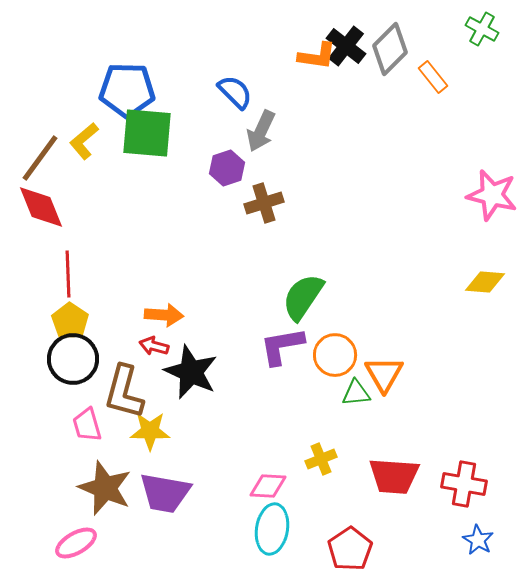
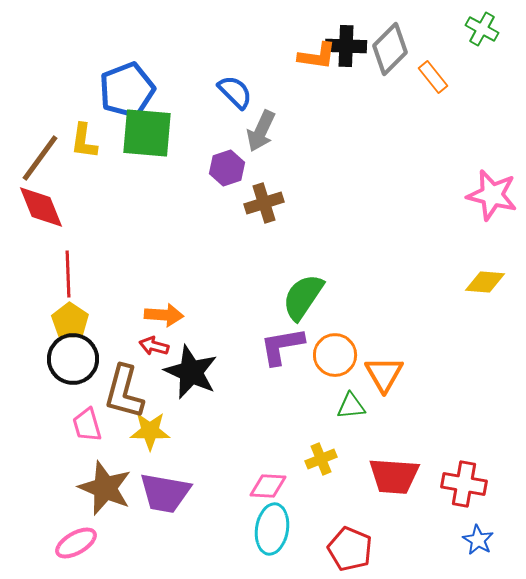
black cross: rotated 36 degrees counterclockwise
blue pentagon: rotated 22 degrees counterclockwise
yellow L-shape: rotated 42 degrees counterclockwise
green triangle: moved 5 px left, 13 px down
red pentagon: rotated 15 degrees counterclockwise
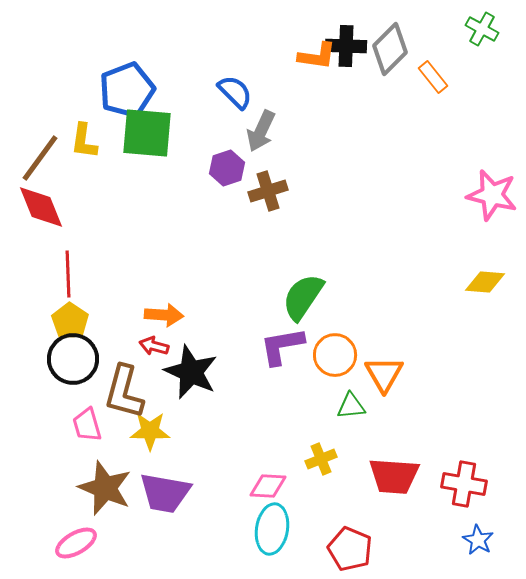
brown cross: moved 4 px right, 12 px up
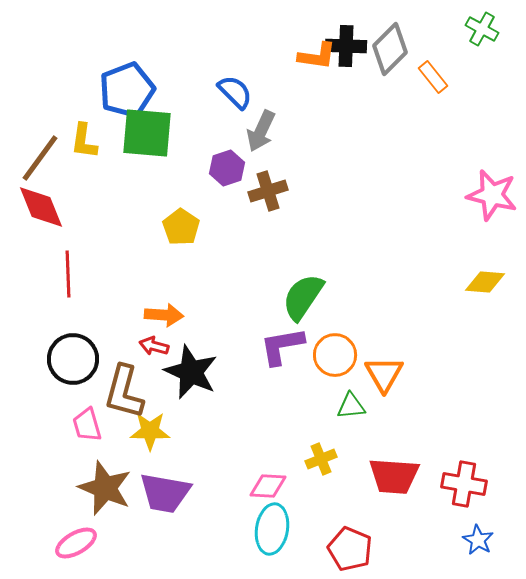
yellow pentagon: moved 111 px right, 94 px up
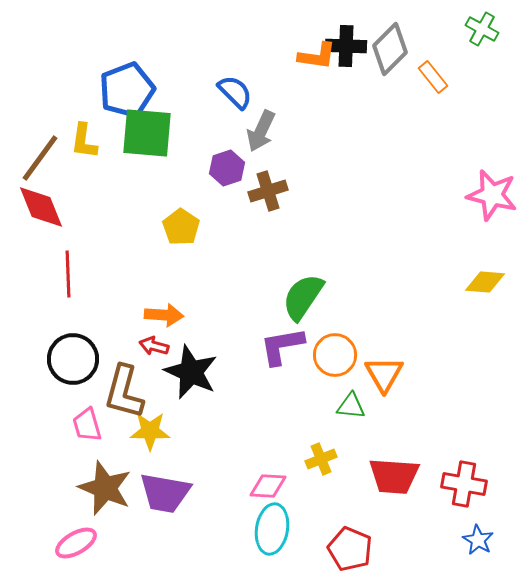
green triangle: rotated 12 degrees clockwise
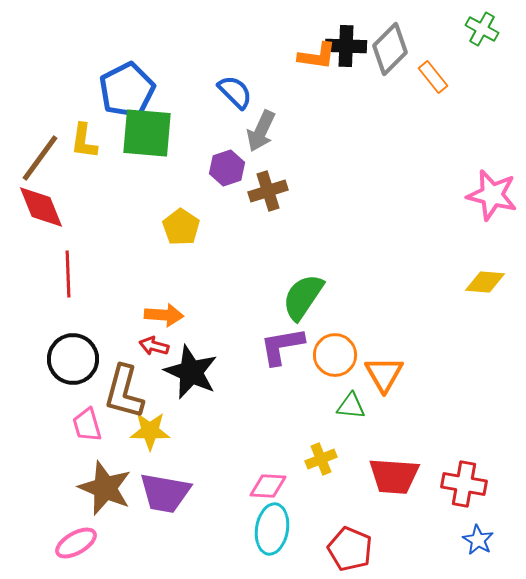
blue pentagon: rotated 6 degrees counterclockwise
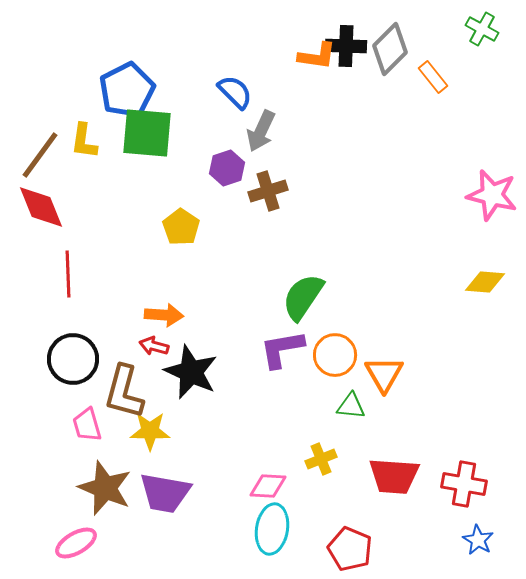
brown line: moved 3 px up
purple L-shape: moved 3 px down
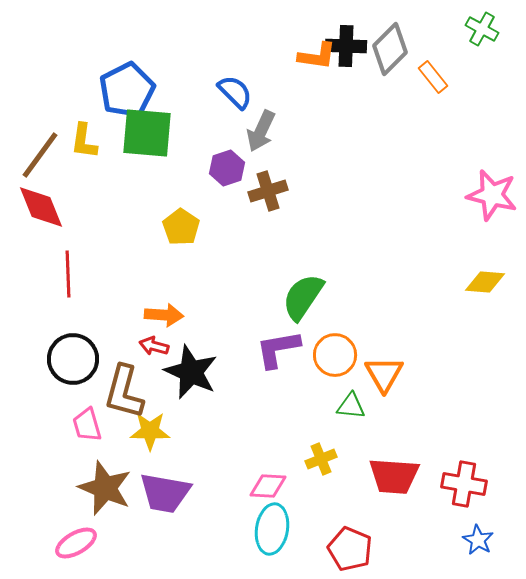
purple L-shape: moved 4 px left
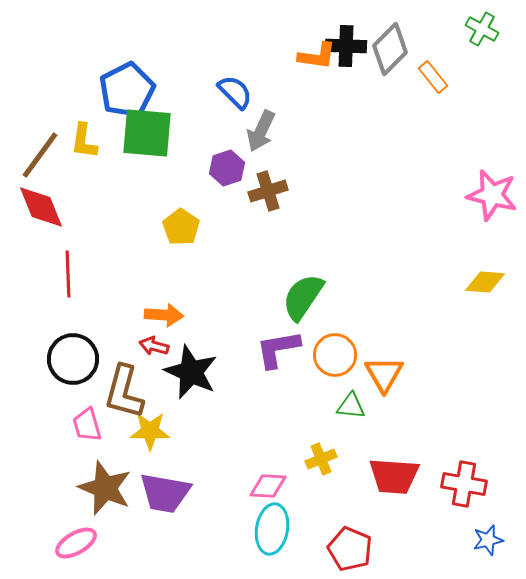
blue star: moved 10 px right; rotated 28 degrees clockwise
